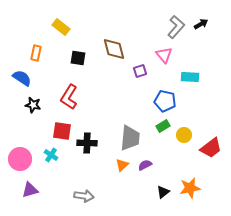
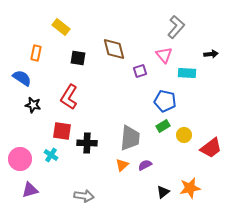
black arrow: moved 10 px right, 30 px down; rotated 24 degrees clockwise
cyan rectangle: moved 3 px left, 4 px up
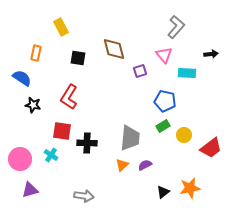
yellow rectangle: rotated 24 degrees clockwise
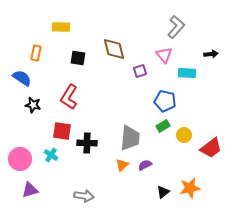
yellow rectangle: rotated 60 degrees counterclockwise
